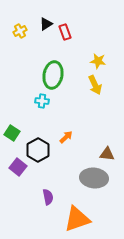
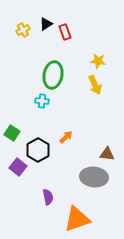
yellow cross: moved 3 px right, 1 px up
gray ellipse: moved 1 px up
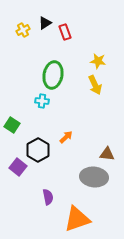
black triangle: moved 1 px left, 1 px up
green square: moved 8 px up
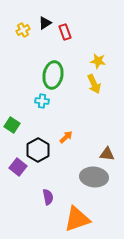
yellow arrow: moved 1 px left, 1 px up
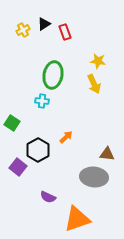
black triangle: moved 1 px left, 1 px down
green square: moved 2 px up
purple semicircle: rotated 126 degrees clockwise
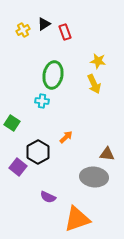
black hexagon: moved 2 px down
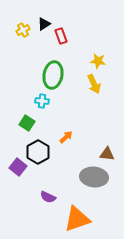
red rectangle: moved 4 px left, 4 px down
green square: moved 15 px right
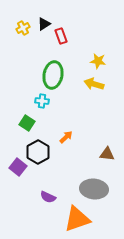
yellow cross: moved 2 px up
yellow arrow: rotated 132 degrees clockwise
gray ellipse: moved 12 px down
